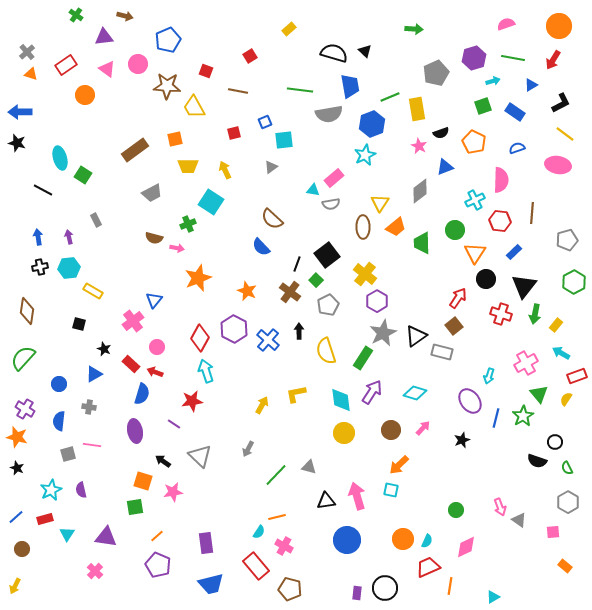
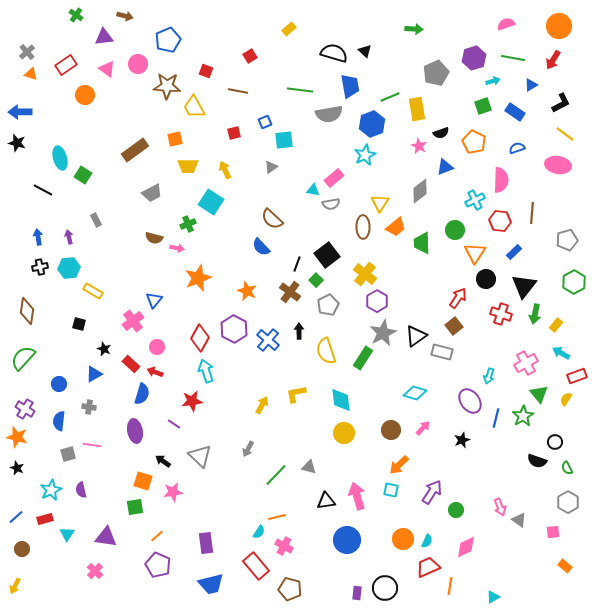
purple arrow at (372, 392): moved 60 px right, 100 px down
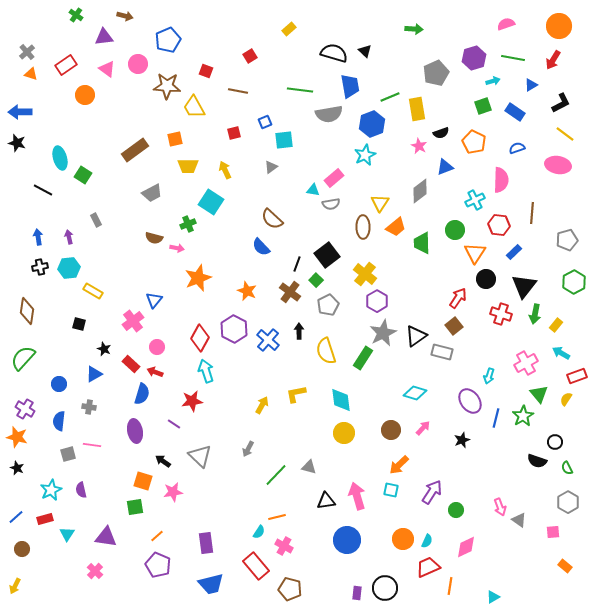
red hexagon at (500, 221): moved 1 px left, 4 px down
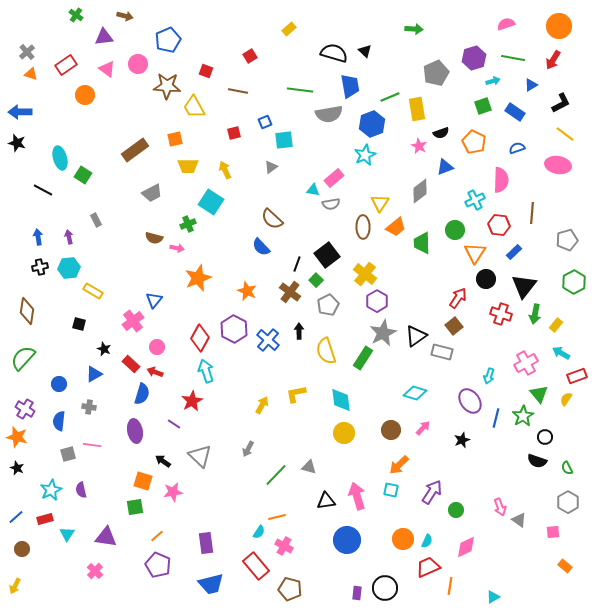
red star at (192, 401): rotated 20 degrees counterclockwise
black circle at (555, 442): moved 10 px left, 5 px up
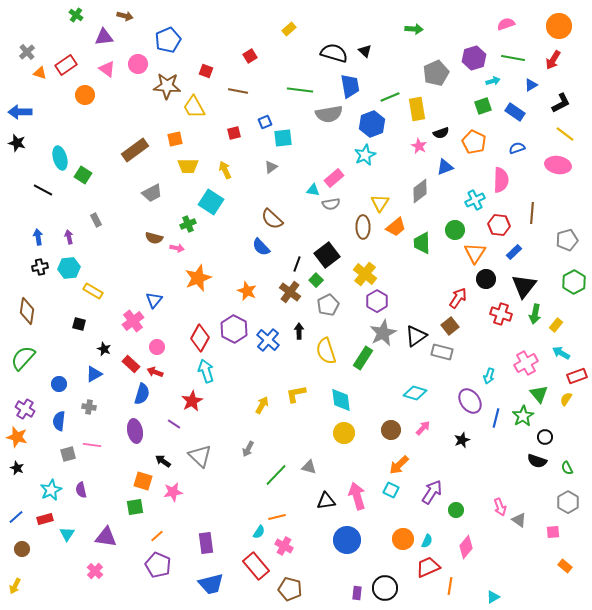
orange triangle at (31, 74): moved 9 px right, 1 px up
cyan square at (284, 140): moved 1 px left, 2 px up
brown square at (454, 326): moved 4 px left
cyan square at (391, 490): rotated 14 degrees clockwise
pink diamond at (466, 547): rotated 25 degrees counterclockwise
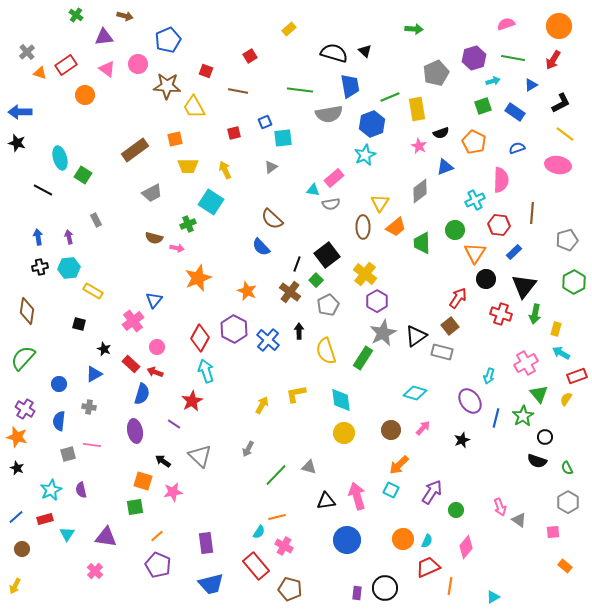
yellow rectangle at (556, 325): moved 4 px down; rotated 24 degrees counterclockwise
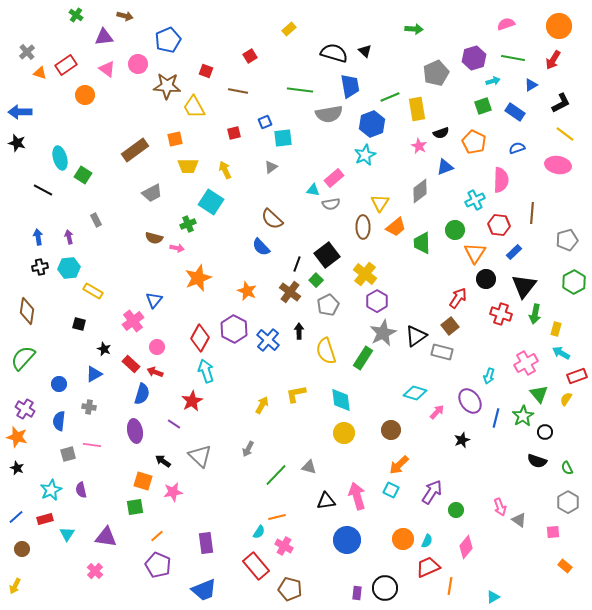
pink arrow at (423, 428): moved 14 px right, 16 px up
black circle at (545, 437): moved 5 px up
blue trapezoid at (211, 584): moved 7 px left, 6 px down; rotated 8 degrees counterclockwise
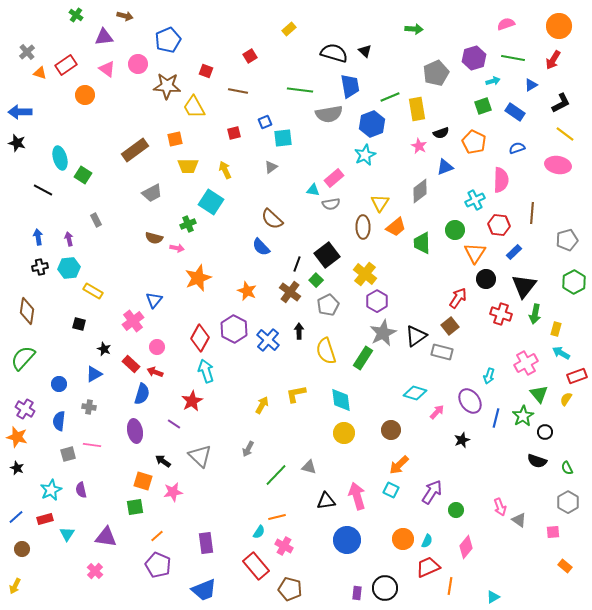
purple arrow at (69, 237): moved 2 px down
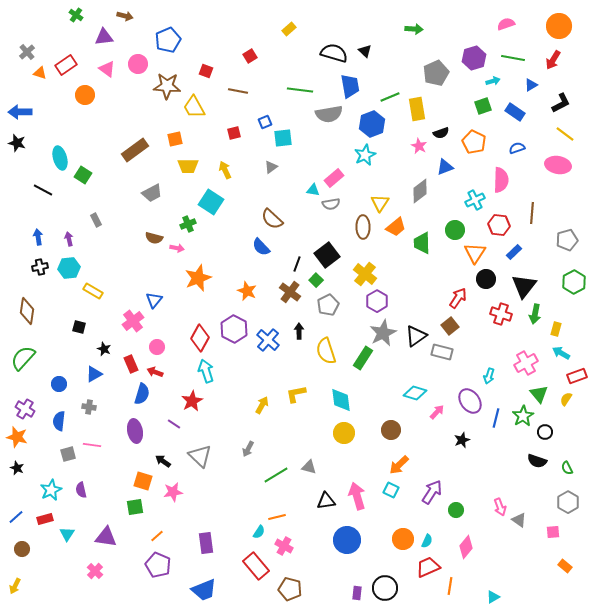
black square at (79, 324): moved 3 px down
red rectangle at (131, 364): rotated 24 degrees clockwise
green line at (276, 475): rotated 15 degrees clockwise
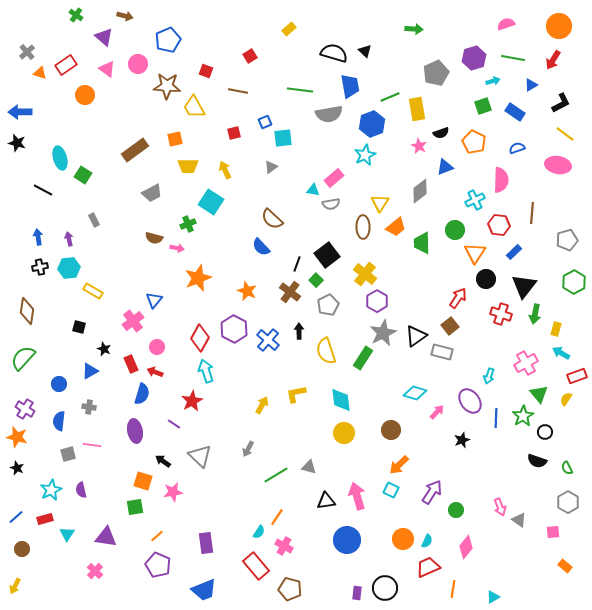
purple triangle at (104, 37): rotated 48 degrees clockwise
gray rectangle at (96, 220): moved 2 px left
blue triangle at (94, 374): moved 4 px left, 3 px up
blue line at (496, 418): rotated 12 degrees counterclockwise
orange line at (277, 517): rotated 42 degrees counterclockwise
orange line at (450, 586): moved 3 px right, 3 px down
